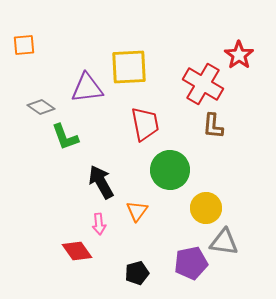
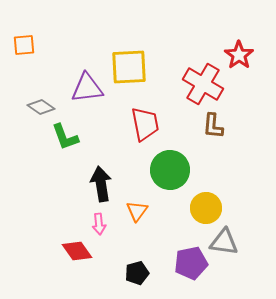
black arrow: moved 2 px down; rotated 20 degrees clockwise
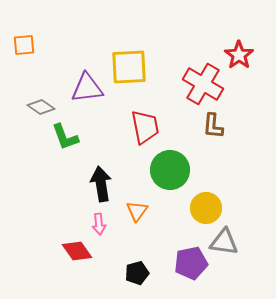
red trapezoid: moved 3 px down
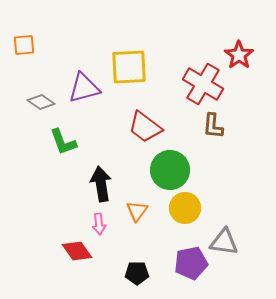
purple triangle: moved 3 px left; rotated 8 degrees counterclockwise
gray diamond: moved 5 px up
red trapezoid: rotated 138 degrees clockwise
green L-shape: moved 2 px left, 5 px down
yellow circle: moved 21 px left
black pentagon: rotated 15 degrees clockwise
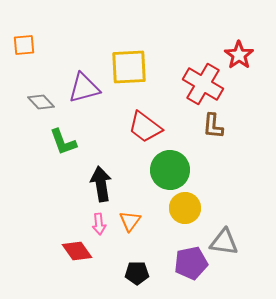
gray diamond: rotated 12 degrees clockwise
orange triangle: moved 7 px left, 10 px down
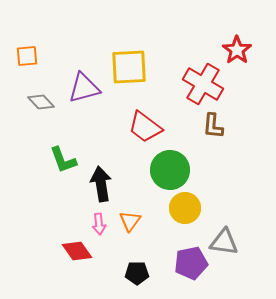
orange square: moved 3 px right, 11 px down
red star: moved 2 px left, 5 px up
green L-shape: moved 18 px down
